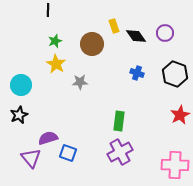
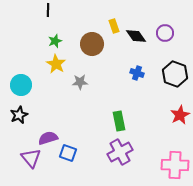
green rectangle: rotated 18 degrees counterclockwise
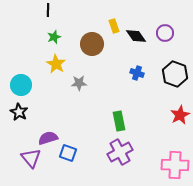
green star: moved 1 px left, 4 px up
gray star: moved 1 px left, 1 px down
black star: moved 3 px up; rotated 18 degrees counterclockwise
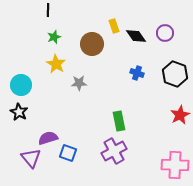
purple cross: moved 6 px left, 1 px up
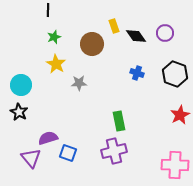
purple cross: rotated 15 degrees clockwise
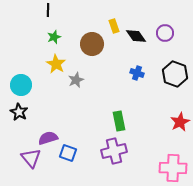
gray star: moved 3 px left, 3 px up; rotated 21 degrees counterclockwise
red star: moved 7 px down
pink cross: moved 2 px left, 3 px down
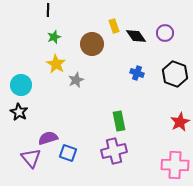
pink cross: moved 2 px right, 3 px up
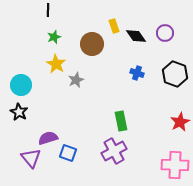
green rectangle: moved 2 px right
purple cross: rotated 15 degrees counterclockwise
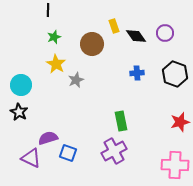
blue cross: rotated 24 degrees counterclockwise
red star: rotated 12 degrees clockwise
purple triangle: rotated 25 degrees counterclockwise
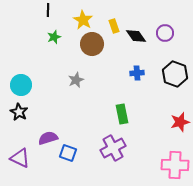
yellow star: moved 27 px right, 44 px up
green rectangle: moved 1 px right, 7 px up
purple cross: moved 1 px left, 3 px up
purple triangle: moved 11 px left
